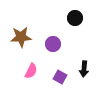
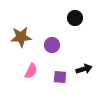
purple circle: moved 1 px left, 1 px down
black arrow: rotated 112 degrees counterclockwise
purple square: rotated 24 degrees counterclockwise
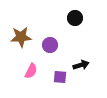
purple circle: moved 2 px left
black arrow: moved 3 px left, 4 px up
